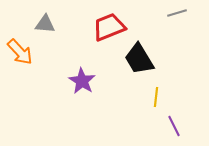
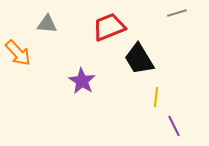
gray triangle: moved 2 px right
orange arrow: moved 2 px left, 1 px down
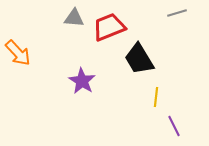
gray triangle: moved 27 px right, 6 px up
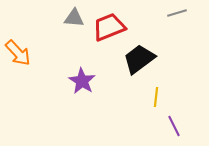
black trapezoid: rotated 84 degrees clockwise
